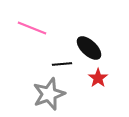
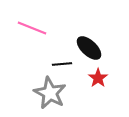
gray star: moved 1 px right, 1 px up; rotated 24 degrees counterclockwise
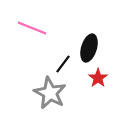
black ellipse: rotated 64 degrees clockwise
black line: moved 1 px right; rotated 48 degrees counterclockwise
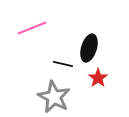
pink line: rotated 44 degrees counterclockwise
black line: rotated 66 degrees clockwise
gray star: moved 4 px right, 4 px down
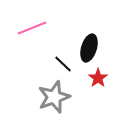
black line: rotated 30 degrees clockwise
gray star: rotated 24 degrees clockwise
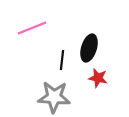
black line: moved 1 px left, 4 px up; rotated 54 degrees clockwise
red star: rotated 24 degrees counterclockwise
gray star: rotated 24 degrees clockwise
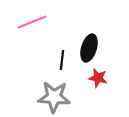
pink line: moved 6 px up
